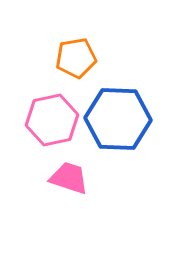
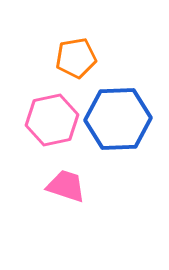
blue hexagon: rotated 4 degrees counterclockwise
pink trapezoid: moved 3 px left, 8 px down
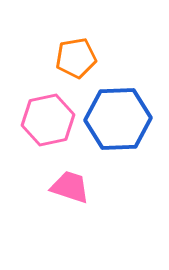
pink hexagon: moved 4 px left
pink trapezoid: moved 4 px right, 1 px down
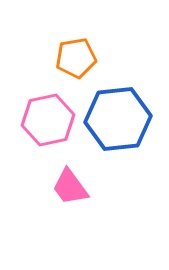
blue hexagon: rotated 4 degrees counterclockwise
pink trapezoid: rotated 144 degrees counterclockwise
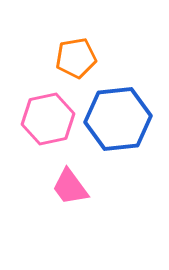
pink hexagon: moved 1 px up
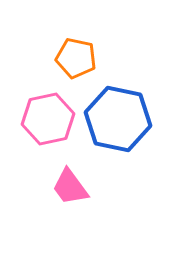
orange pentagon: rotated 21 degrees clockwise
blue hexagon: rotated 18 degrees clockwise
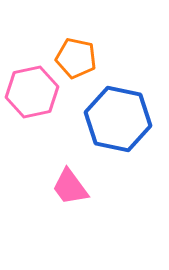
pink hexagon: moved 16 px left, 27 px up
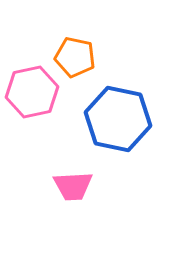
orange pentagon: moved 1 px left, 1 px up
pink trapezoid: moved 3 px right, 1 px up; rotated 57 degrees counterclockwise
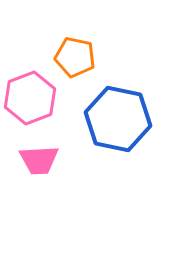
pink hexagon: moved 2 px left, 6 px down; rotated 9 degrees counterclockwise
pink trapezoid: moved 34 px left, 26 px up
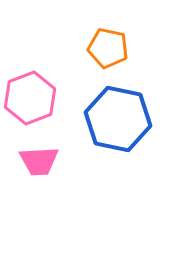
orange pentagon: moved 33 px right, 9 px up
pink trapezoid: moved 1 px down
